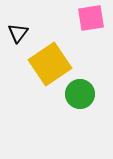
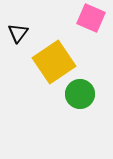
pink square: rotated 32 degrees clockwise
yellow square: moved 4 px right, 2 px up
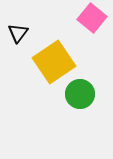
pink square: moved 1 px right; rotated 16 degrees clockwise
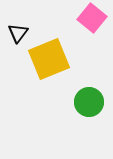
yellow square: moved 5 px left, 3 px up; rotated 12 degrees clockwise
green circle: moved 9 px right, 8 px down
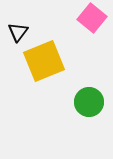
black triangle: moved 1 px up
yellow square: moved 5 px left, 2 px down
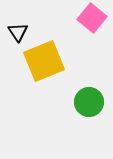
black triangle: rotated 10 degrees counterclockwise
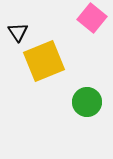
green circle: moved 2 px left
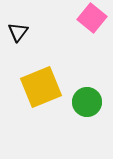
black triangle: rotated 10 degrees clockwise
yellow square: moved 3 px left, 26 px down
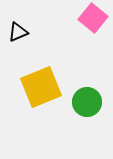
pink square: moved 1 px right
black triangle: rotated 30 degrees clockwise
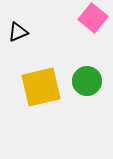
yellow square: rotated 9 degrees clockwise
green circle: moved 21 px up
